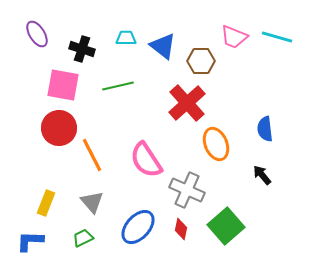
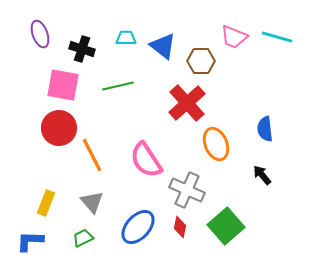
purple ellipse: moved 3 px right; rotated 12 degrees clockwise
red diamond: moved 1 px left, 2 px up
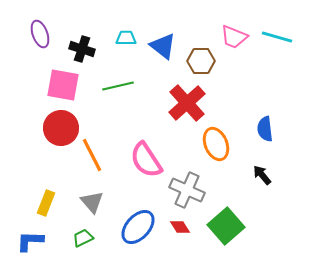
red circle: moved 2 px right
red diamond: rotated 45 degrees counterclockwise
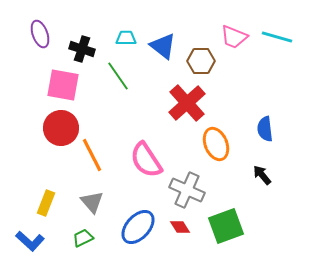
green line: moved 10 px up; rotated 68 degrees clockwise
green square: rotated 21 degrees clockwise
blue L-shape: rotated 140 degrees counterclockwise
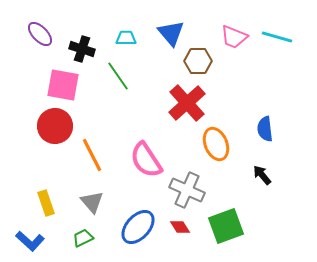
purple ellipse: rotated 24 degrees counterclockwise
blue triangle: moved 8 px right, 13 px up; rotated 12 degrees clockwise
brown hexagon: moved 3 px left
red circle: moved 6 px left, 2 px up
yellow rectangle: rotated 40 degrees counterclockwise
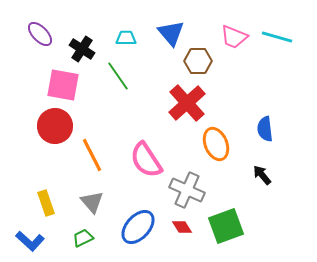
black cross: rotated 15 degrees clockwise
red diamond: moved 2 px right
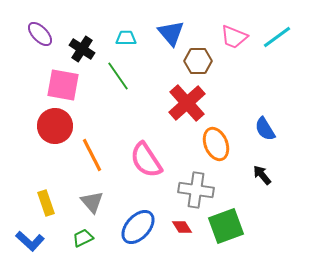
cyan line: rotated 52 degrees counterclockwise
blue semicircle: rotated 25 degrees counterclockwise
gray cross: moved 9 px right; rotated 16 degrees counterclockwise
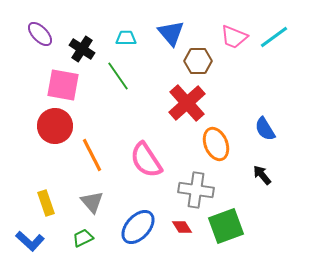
cyan line: moved 3 px left
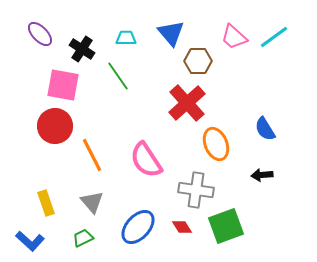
pink trapezoid: rotated 20 degrees clockwise
black arrow: rotated 55 degrees counterclockwise
